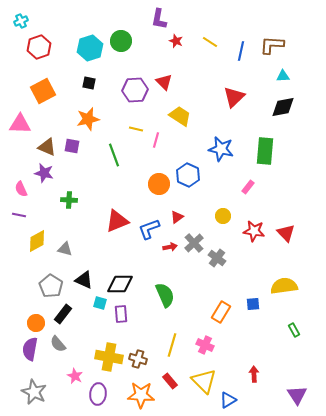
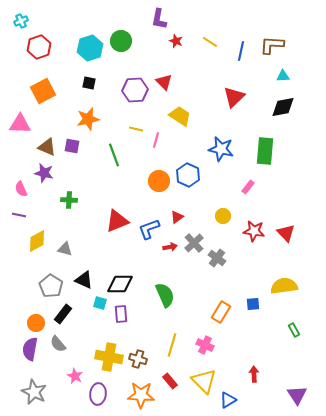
orange circle at (159, 184): moved 3 px up
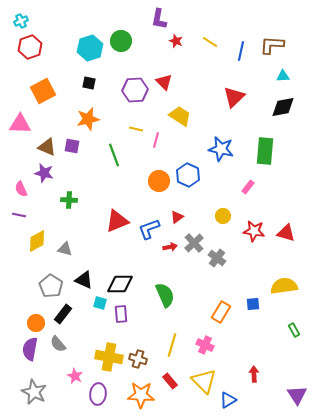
red hexagon at (39, 47): moved 9 px left
red triangle at (286, 233): rotated 30 degrees counterclockwise
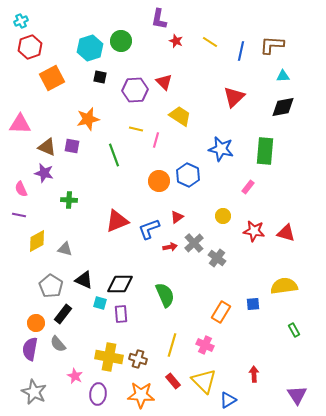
black square at (89, 83): moved 11 px right, 6 px up
orange square at (43, 91): moved 9 px right, 13 px up
red rectangle at (170, 381): moved 3 px right
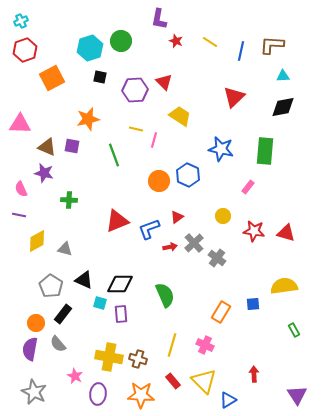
red hexagon at (30, 47): moved 5 px left, 3 px down
pink line at (156, 140): moved 2 px left
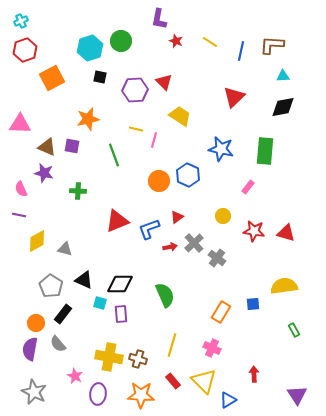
green cross at (69, 200): moved 9 px right, 9 px up
pink cross at (205, 345): moved 7 px right, 3 px down
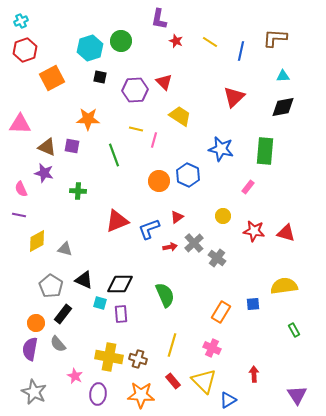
brown L-shape at (272, 45): moved 3 px right, 7 px up
orange star at (88, 119): rotated 15 degrees clockwise
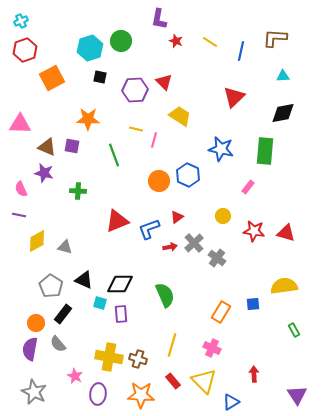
black diamond at (283, 107): moved 6 px down
gray triangle at (65, 249): moved 2 px up
blue triangle at (228, 400): moved 3 px right, 2 px down
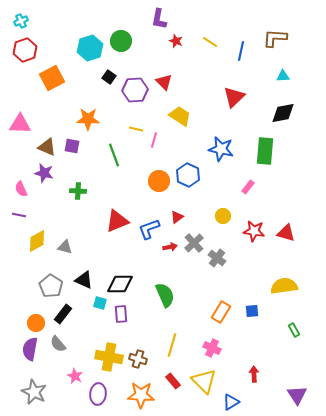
black square at (100, 77): moved 9 px right; rotated 24 degrees clockwise
blue square at (253, 304): moved 1 px left, 7 px down
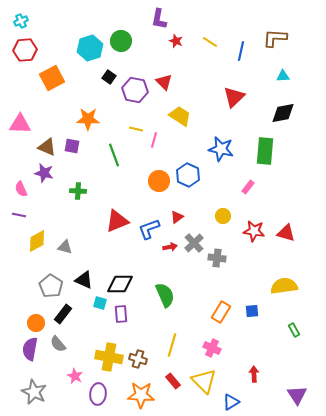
red hexagon at (25, 50): rotated 15 degrees clockwise
purple hexagon at (135, 90): rotated 15 degrees clockwise
gray cross at (217, 258): rotated 30 degrees counterclockwise
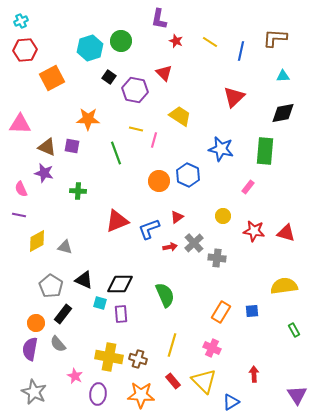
red triangle at (164, 82): moved 9 px up
green line at (114, 155): moved 2 px right, 2 px up
